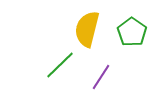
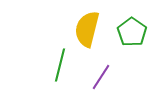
green line: rotated 32 degrees counterclockwise
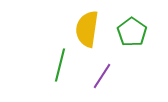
yellow semicircle: rotated 6 degrees counterclockwise
purple line: moved 1 px right, 1 px up
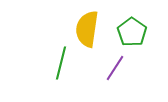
green line: moved 1 px right, 2 px up
purple line: moved 13 px right, 8 px up
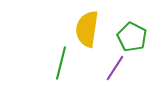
green pentagon: moved 5 px down; rotated 8 degrees counterclockwise
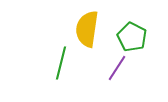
purple line: moved 2 px right
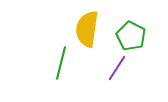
green pentagon: moved 1 px left, 1 px up
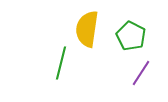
purple line: moved 24 px right, 5 px down
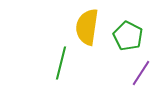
yellow semicircle: moved 2 px up
green pentagon: moved 3 px left
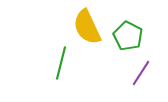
yellow semicircle: rotated 33 degrees counterclockwise
